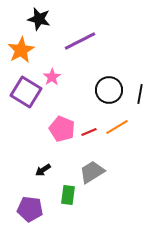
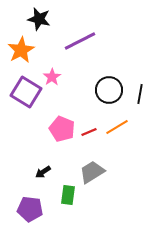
black arrow: moved 2 px down
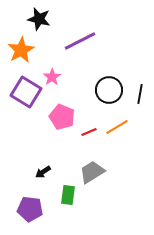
pink pentagon: moved 12 px up
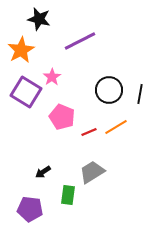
orange line: moved 1 px left
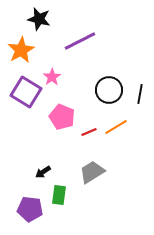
green rectangle: moved 9 px left
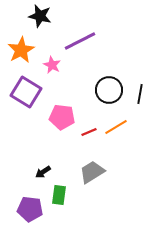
black star: moved 1 px right, 3 px up
pink star: moved 12 px up; rotated 12 degrees counterclockwise
pink pentagon: rotated 15 degrees counterclockwise
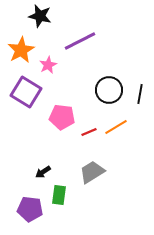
pink star: moved 4 px left; rotated 18 degrees clockwise
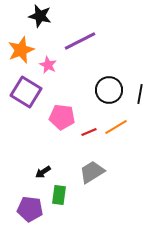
orange star: rotated 8 degrees clockwise
pink star: rotated 18 degrees counterclockwise
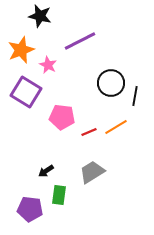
black circle: moved 2 px right, 7 px up
black line: moved 5 px left, 2 px down
black arrow: moved 3 px right, 1 px up
